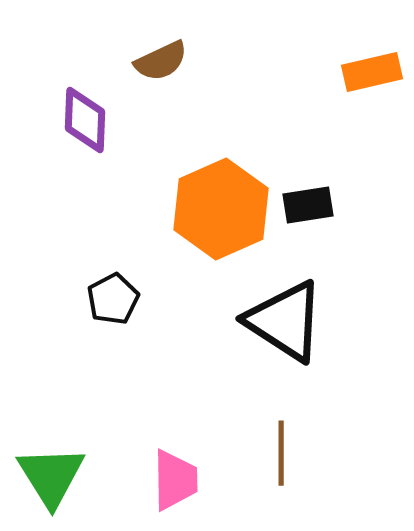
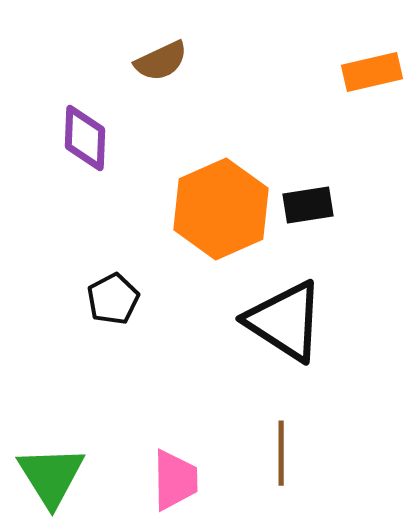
purple diamond: moved 18 px down
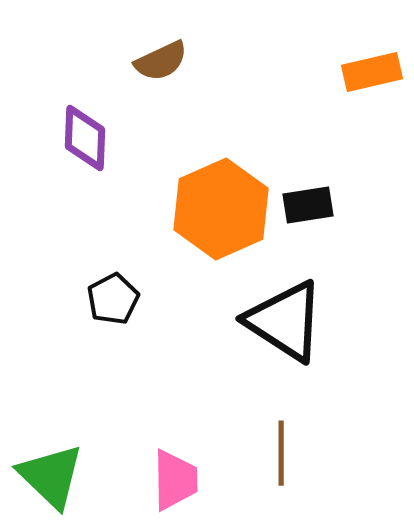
green triangle: rotated 14 degrees counterclockwise
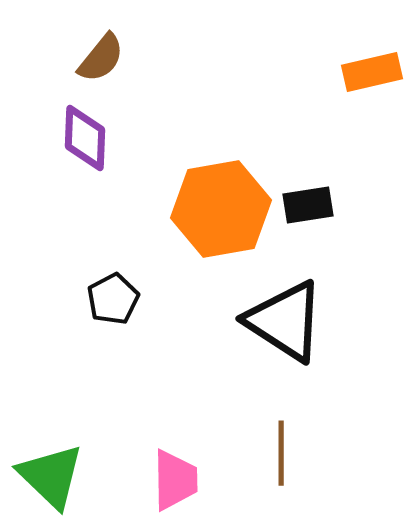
brown semicircle: moved 60 px left, 3 px up; rotated 26 degrees counterclockwise
orange hexagon: rotated 14 degrees clockwise
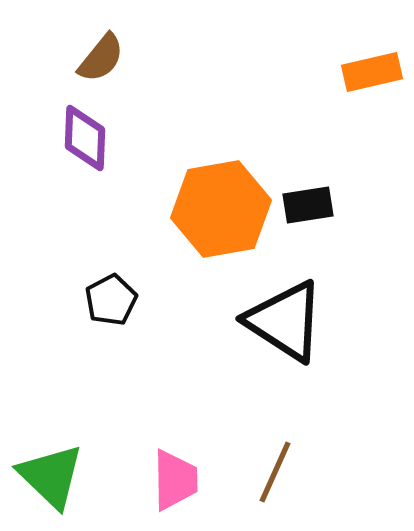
black pentagon: moved 2 px left, 1 px down
brown line: moved 6 px left, 19 px down; rotated 24 degrees clockwise
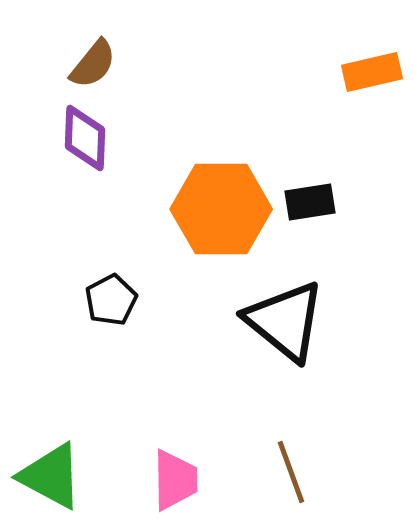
brown semicircle: moved 8 px left, 6 px down
black rectangle: moved 2 px right, 3 px up
orange hexagon: rotated 10 degrees clockwise
black triangle: rotated 6 degrees clockwise
brown line: moved 16 px right; rotated 44 degrees counterclockwise
green triangle: rotated 16 degrees counterclockwise
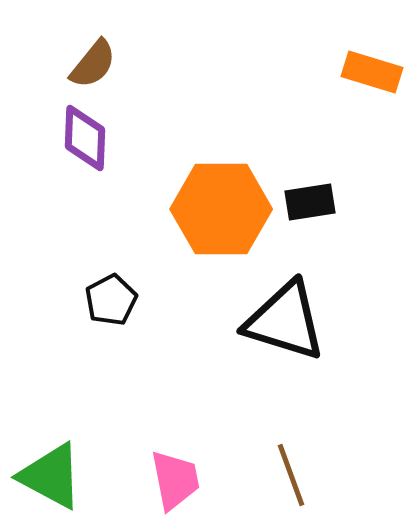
orange rectangle: rotated 30 degrees clockwise
black triangle: rotated 22 degrees counterclockwise
brown line: moved 3 px down
pink trapezoid: rotated 10 degrees counterclockwise
